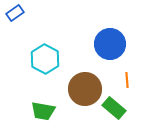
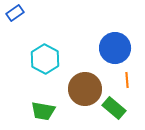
blue circle: moved 5 px right, 4 px down
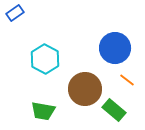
orange line: rotated 49 degrees counterclockwise
green rectangle: moved 2 px down
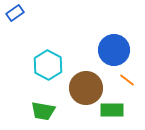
blue circle: moved 1 px left, 2 px down
cyan hexagon: moved 3 px right, 6 px down
brown circle: moved 1 px right, 1 px up
green rectangle: moved 2 px left; rotated 40 degrees counterclockwise
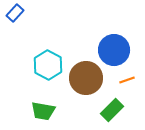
blue rectangle: rotated 12 degrees counterclockwise
orange line: rotated 56 degrees counterclockwise
brown circle: moved 10 px up
green rectangle: rotated 45 degrees counterclockwise
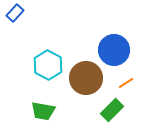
orange line: moved 1 px left, 3 px down; rotated 14 degrees counterclockwise
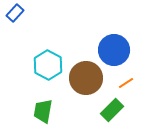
green trapezoid: rotated 90 degrees clockwise
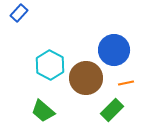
blue rectangle: moved 4 px right
cyan hexagon: moved 2 px right
orange line: rotated 21 degrees clockwise
green trapezoid: rotated 60 degrees counterclockwise
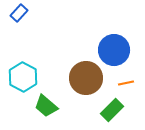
cyan hexagon: moved 27 px left, 12 px down
green trapezoid: moved 3 px right, 5 px up
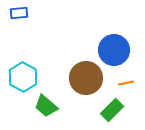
blue rectangle: rotated 42 degrees clockwise
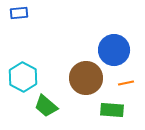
green rectangle: rotated 50 degrees clockwise
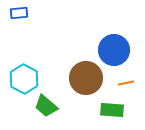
cyan hexagon: moved 1 px right, 2 px down
